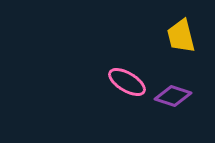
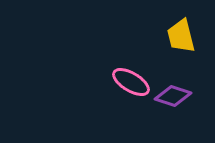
pink ellipse: moved 4 px right
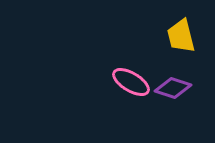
purple diamond: moved 8 px up
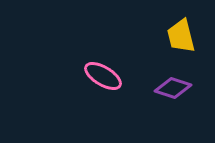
pink ellipse: moved 28 px left, 6 px up
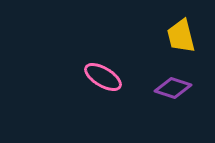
pink ellipse: moved 1 px down
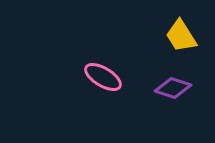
yellow trapezoid: rotated 18 degrees counterclockwise
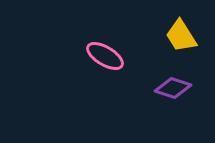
pink ellipse: moved 2 px right, 21 px up
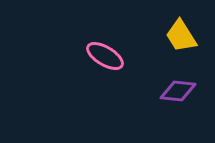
purple diamond: moved 5 px right, 3 px down; rotated 12 degrees counterclockwise
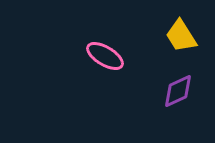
purple diamond: rotated 30 degrees counterclockwise
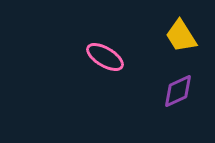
pink ellipse: moved 1 px down
